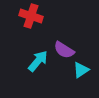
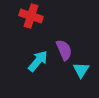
purple semicircle: rotated 145 degrees counterclockwise
cyan triangle: rotated 24 degrees counterclockwise
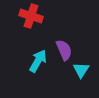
cyan arrow: rotated 10 degrees counterclockwise
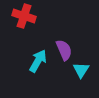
red cross: moved 7 px left
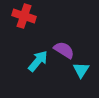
purple semicircle: rotated 35 degrees counterclockwise
cyan arrow: rotated 10 degrees clockwise
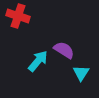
red cross: moved 6 px left
cyan triangle: moved 3 px down
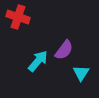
red cross: moved 1 px down
purple semicircle: rotated 95 degrees clockwise
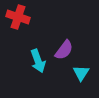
cyan arrow: rotated 120 degrees clockwise
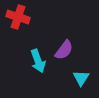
cyan triangle: moved 5 px down
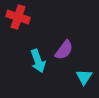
cyan triangle: moved 3 px right, 1 px up
